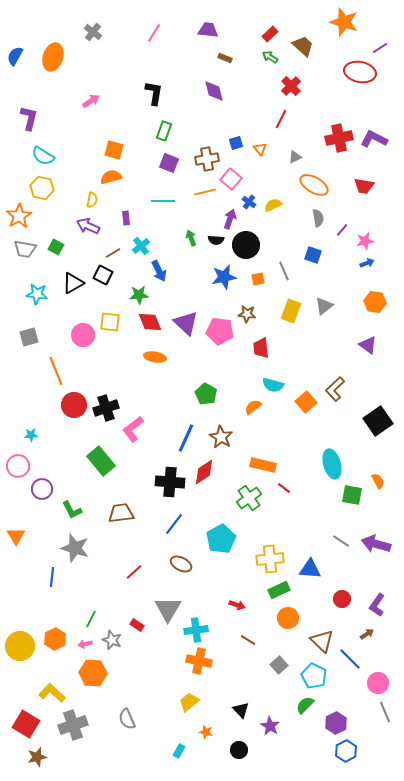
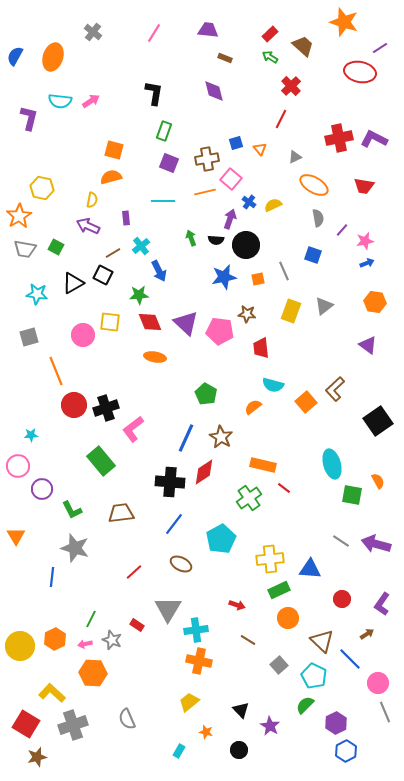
cyan semicircle at (43, 156): moved 17 px right, 55 px up; rotated 25 degrees counterclockwise
purple L-shape at (377, 605): moved 5 px right, 1 px up
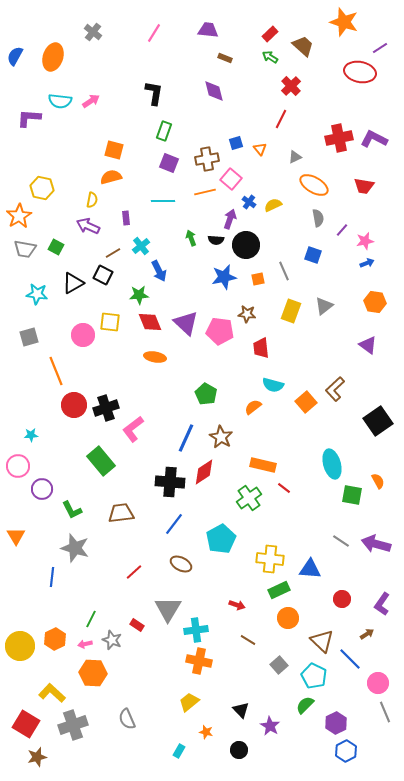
purple L-shape at (29, 118): rotated 100 degrees counterclockwise
yellow cross at (270, 559): rotated 12 degrees clockwise
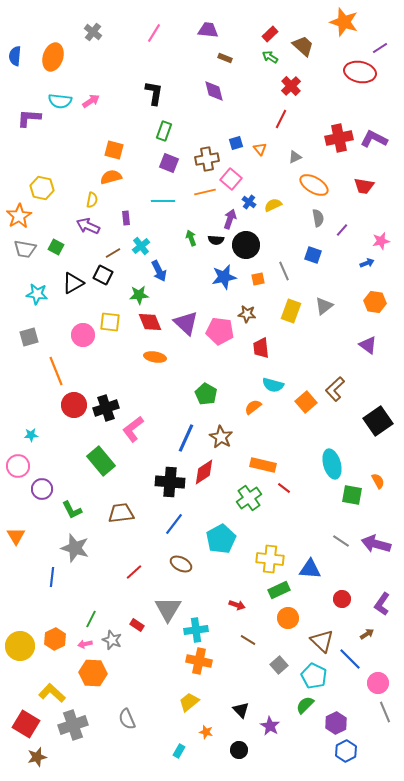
blue semicircle at (15, 56): rotated 24 degrees counterclockwise
pink star at (365, 241): moved 16 px right
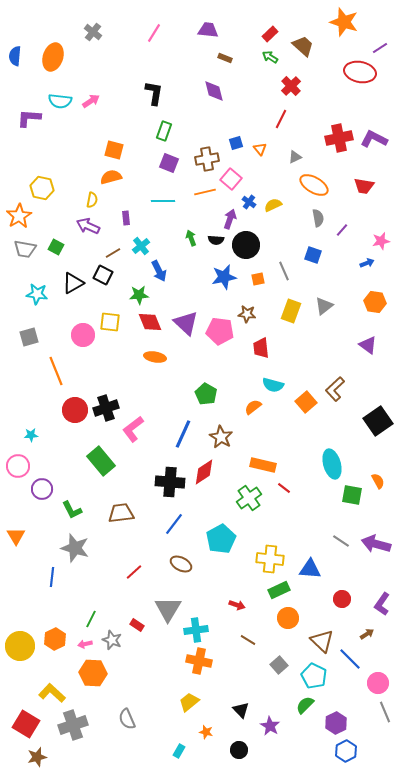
red circle at (74, 405): moved 1 px right, 5 px down
blue line at (186, 438): moved 3 px left, 4 px up
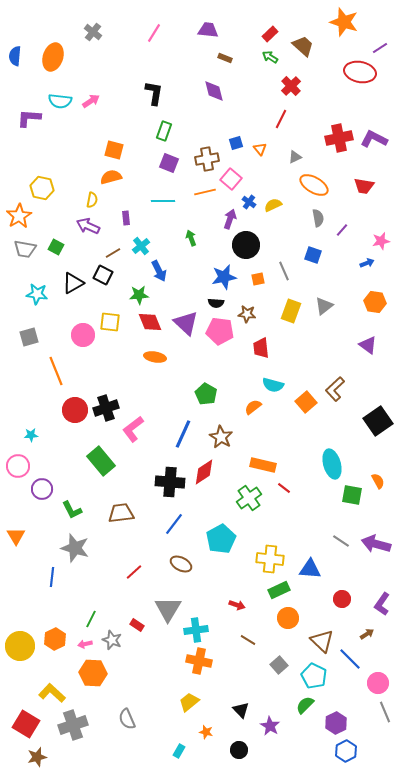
black semicircle at (216, 240): moved 63 px down
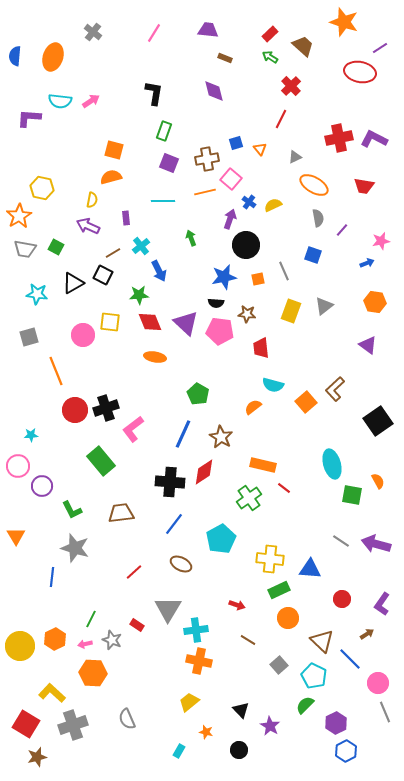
green pentagon at (206, 394): moved 8 px left
purple circle at (42, 489): moved 3 px up
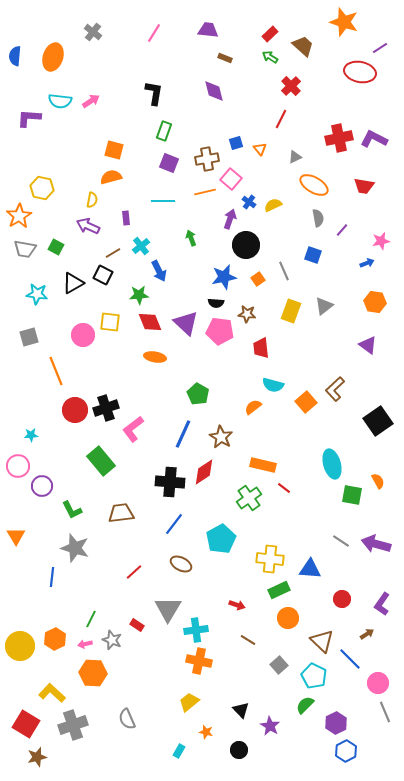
orange square at (258, 279): rotated 24 degrees counterclockwise
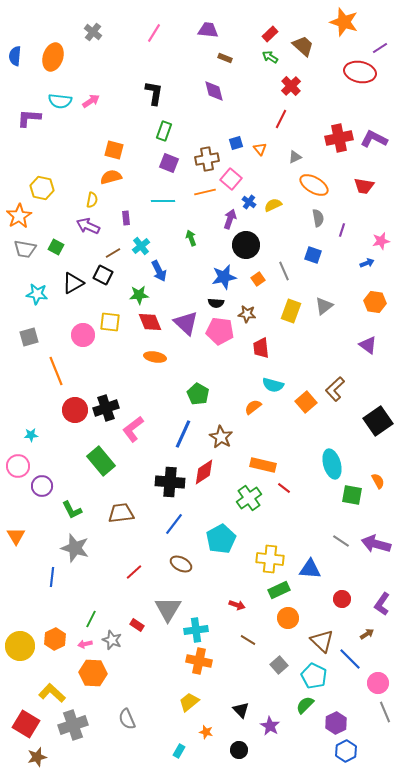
purple line at (342, 230): rotated 24 degrees counterclockwise
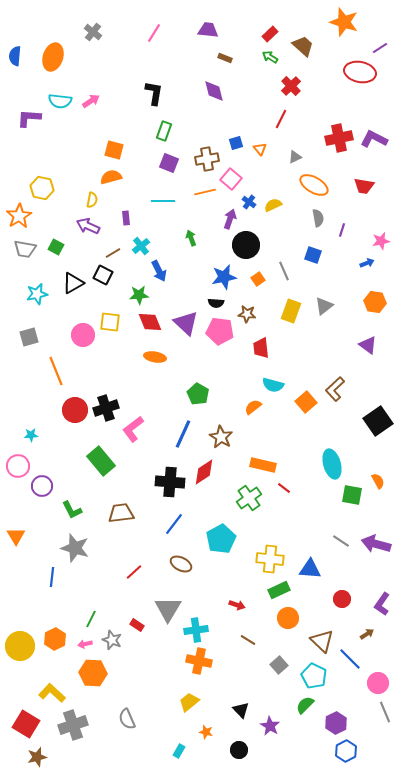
cyan star at (37, 294): rotated 20 degrees counterclockwise
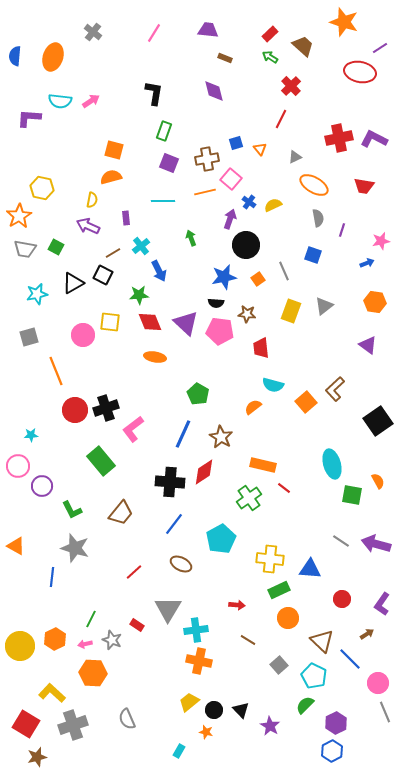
brown trapezoid at (121, 513): rotated 136 degrees clockwise
orange triangle at (16, 536): moved 10 px down; rotated 30 degrees counterclockwise
red arrow at (237, 605): rotated 14 degrees counterclockwise
black circle at (239, 750): moved 25 px left, 40 px up
blue hexagon at (346, 751): moved 14 px left
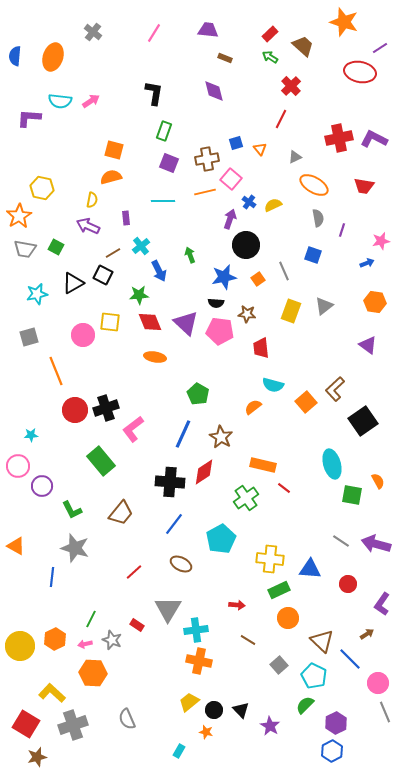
green arrow at (191, 238): moved 1 px left, 17 px down
black square at (378, 421): moved 15 px left
green cross at (249, 498): moved 3 px left
red circle at (342, 599): moved 6 px right, 15 px up
